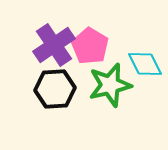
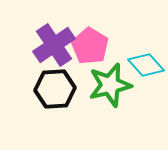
cyan diamond: moved 1 px right, 1 px down; rotated 15 degrees counterclockwise
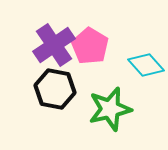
green star: moved 24 px down
black hexagon: rotated 15 degrees clockwise
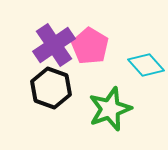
black hexagon: moved 4 px left, 1 px up; rotated 9 degrees clockwise
green star: rotated 6 degrees counterclockwise
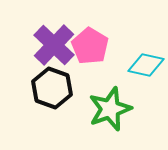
purple cross: rotated 12 degrees counterclockwise
cyan diamond: rotated 36 degrees counterclockwise
black hexagon: moved 1 px right
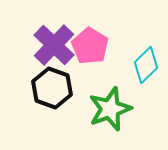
cyan diamond: rotated 57 degrees counterclockwise
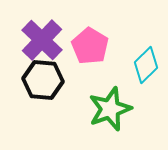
purple cross: moved 12 px left, 5 px up
black hexagon: moved 9 px left, 8 px up; rotated 15 degrees counterclockwise
